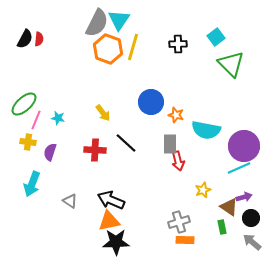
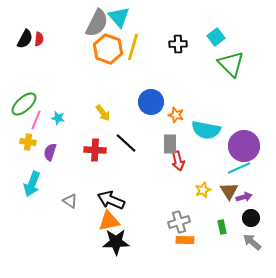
cyan triangle: moved 3 px up; rotated 15 degrees counterclockwise
brown triangle: moved 16 px up; rotated 24 degrees clockwise
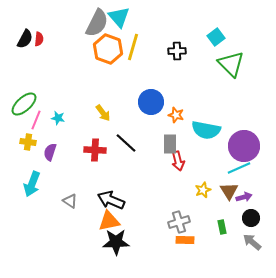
black cross: moved 1 px left, 7 px down
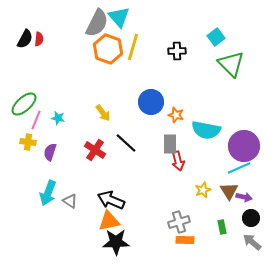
red cross: rotated 30 degrees clockwise
cyan arrow: moved 16 px right, 9 px down
purple arrow: rotated 28 degrees clockwise
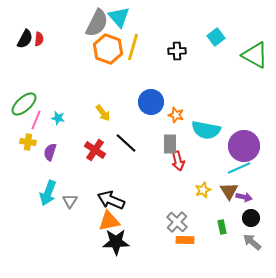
green triangle: moved 24 px right, 9 px up; rotated 16 degrees counterclockwise
gray triangle: rotated 28 degrees clockwise
gray cross: moved 2 px left; rotated 30 degrees counterclockwise
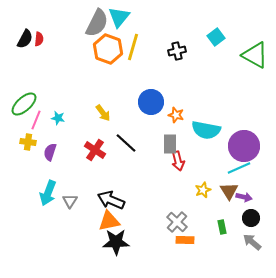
cyan triangle: rotated 20 degrees clockwise
black cross: rotated 12 degrees counterclockwise
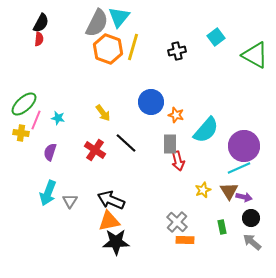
black semicircle: moved 16 px right, 16 px up
cyan semicircle: rotated 60 degrees counterclockwise
yellow cross: moved 7 px left, 9 px up
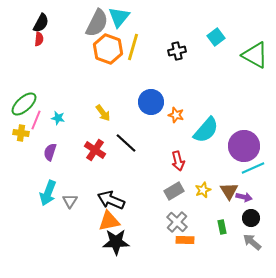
gray rectangle: moved 4 px right, 47 px down; rotated 60 degrees clockwise
cyan line: moved 14 px right
